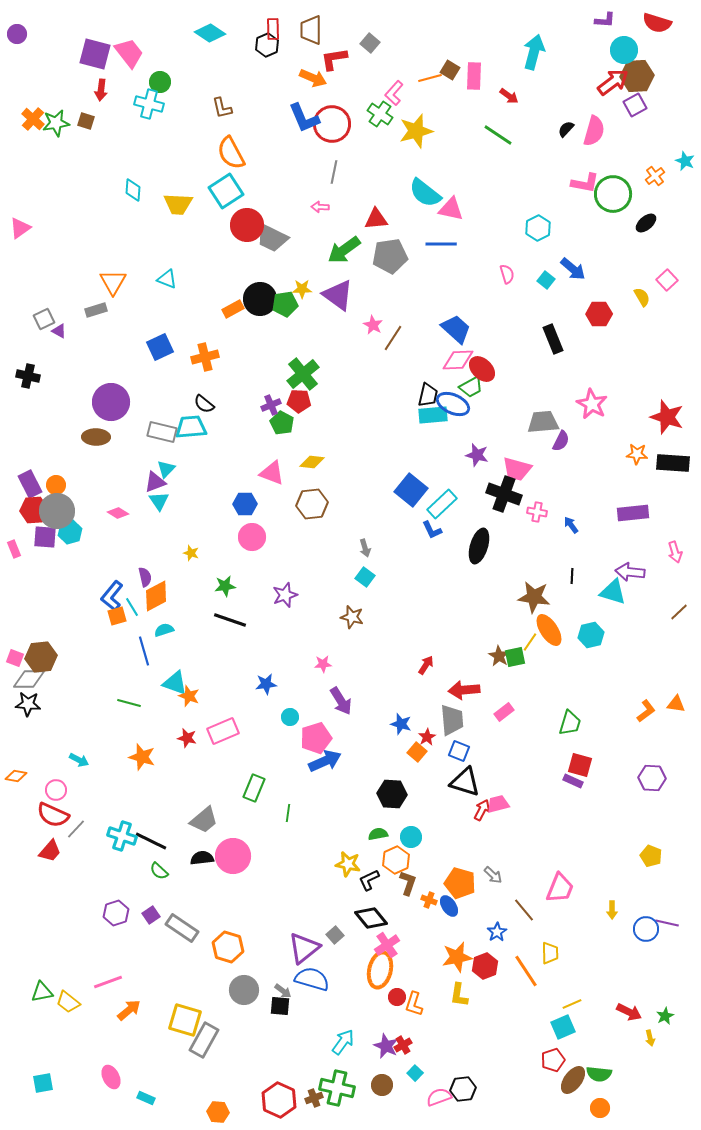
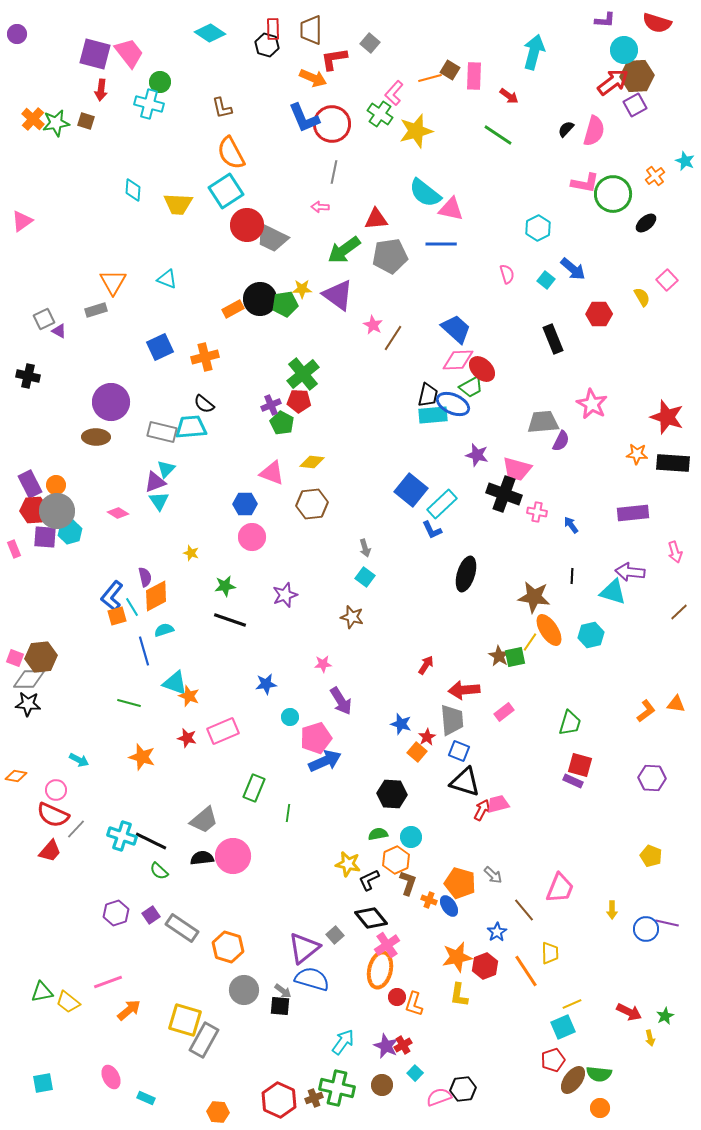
black hexagon at (267, 45): rotated 20 degrees counterclockwise
pink triangle at (20, 228): moved 2 px right, 7 px up
black ellipse at (479, 546): moved 13 px left, 28 px down
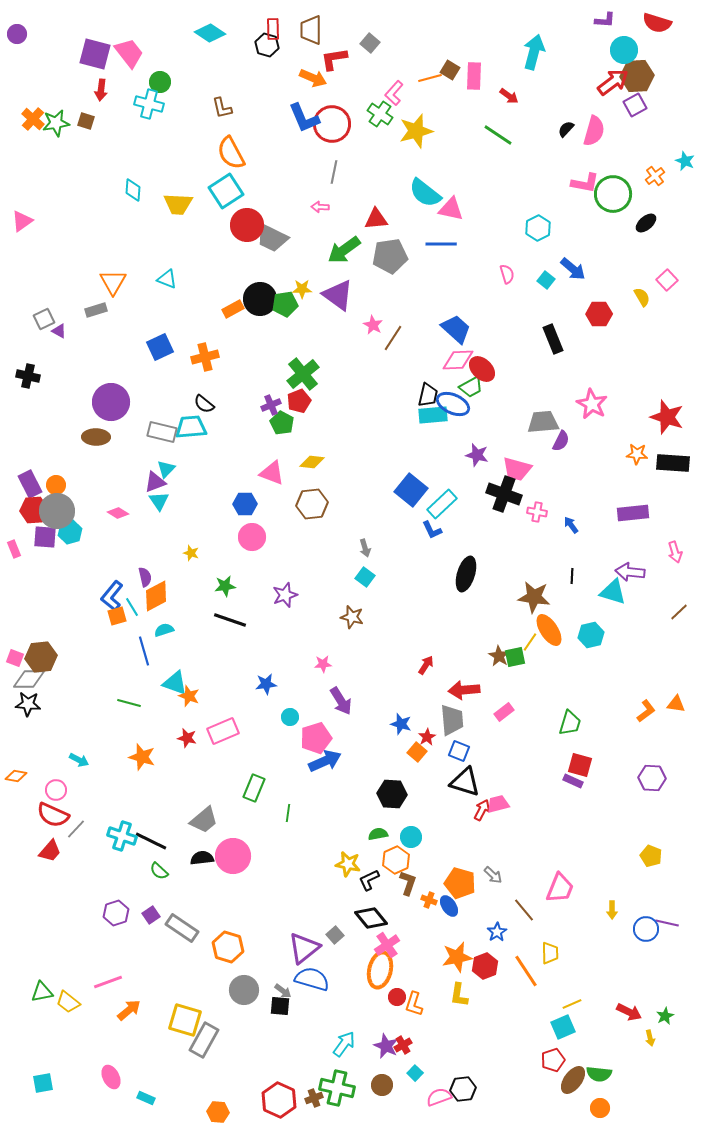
red pentagon at (299, 401): rotated 25 degrees counterclockwise
cyan arrow at (343, 1042): moved 1 px right, 2 px down
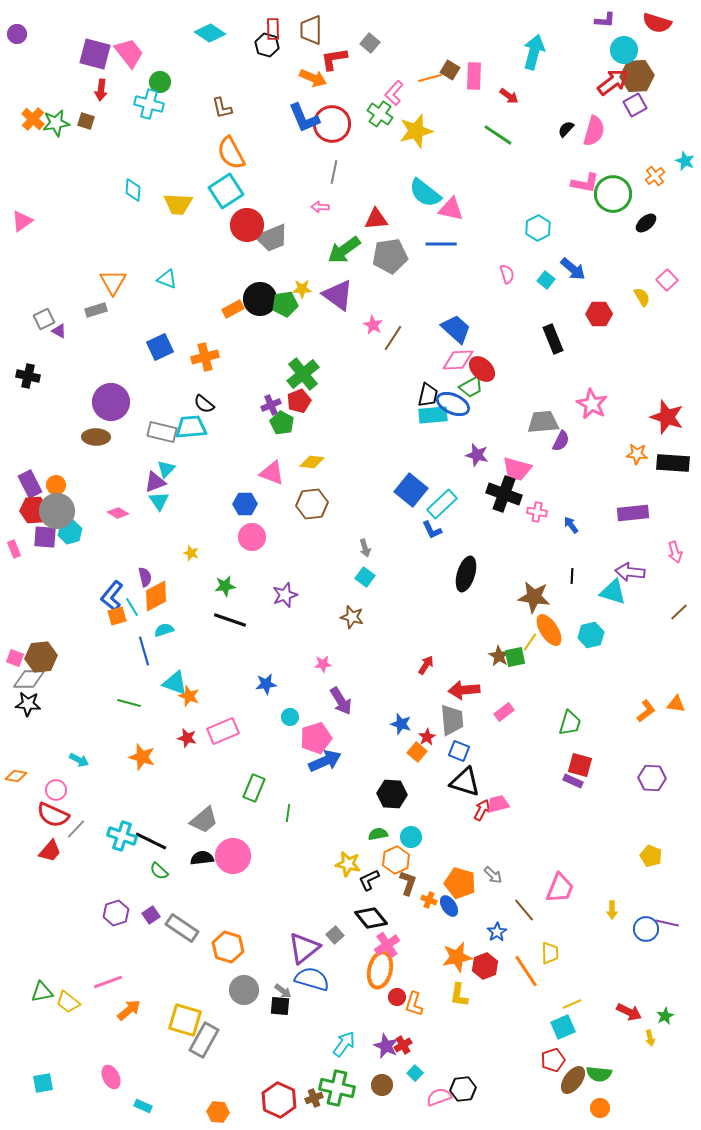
gray trapezoid at (272, 238): rotated 48 degrees counterclockwise
cyan rectangle at (146, 1098): moved 3 px left, 8 px down
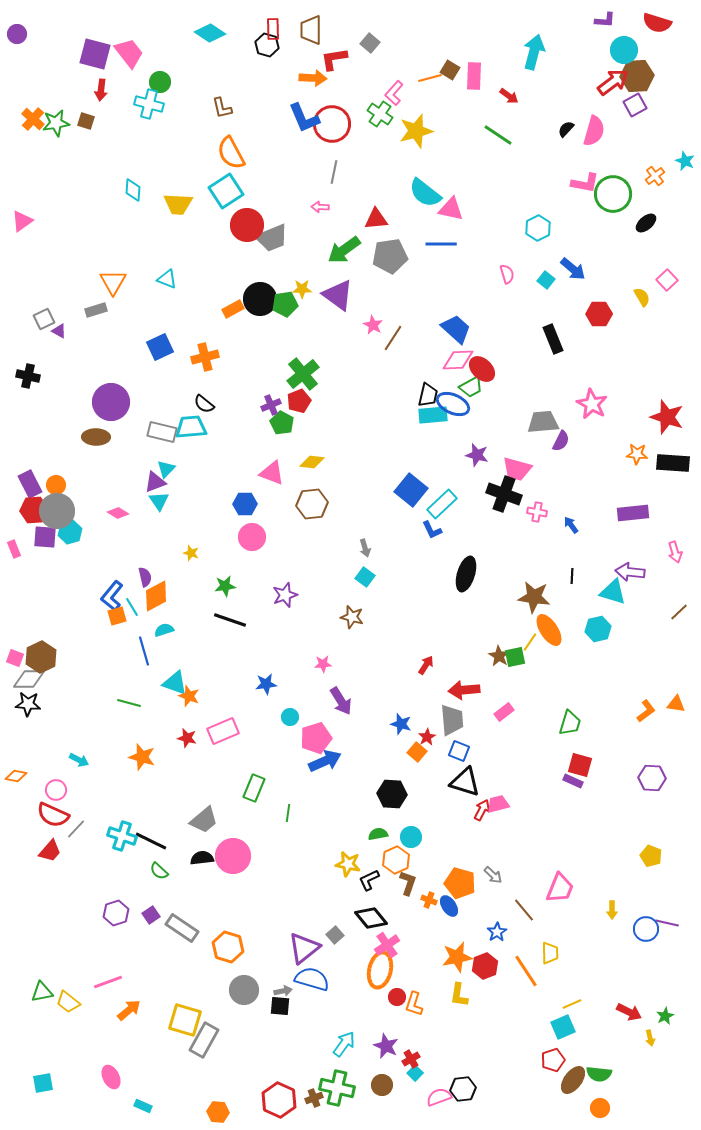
orange arrow at (313, 78): rotated 20 degrees counterclockwise
cyan hexagon at (591, 635): moved 7 px right, 6 px up
brown hexagon at (41, 657): rotated 20 degrees counterclockwise
gray arrow at (283, 991): rotated 48 degrees counterclockwise
red cross at (403, 1045): moved 8 px right, 14 px down
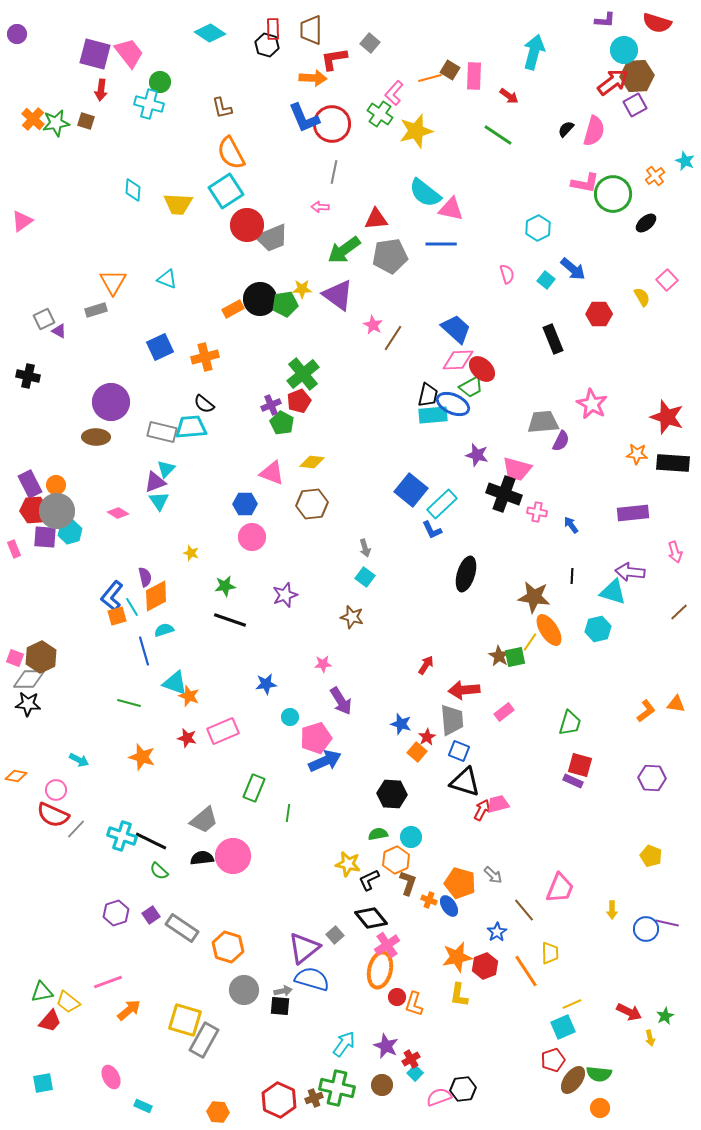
red trapezoid at (50, 851): moved 170 px down
